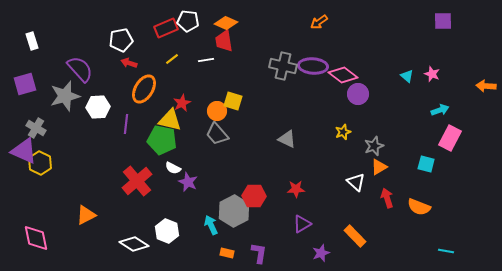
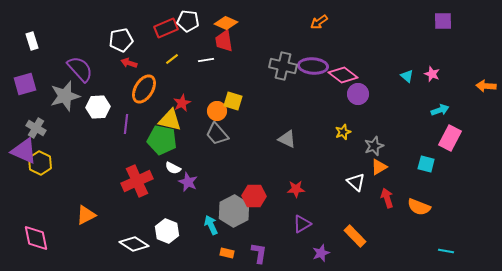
red cross at (137, 181): rotated 16 degrees clockwise
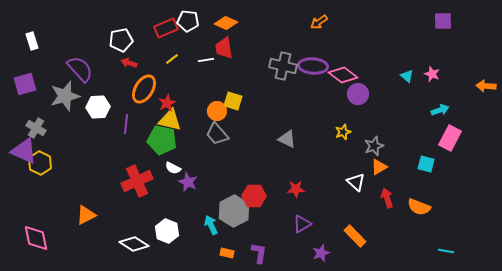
red trapezoid at (224, 41): moved 7 px down
red star at (182, 103): moved 15 px left
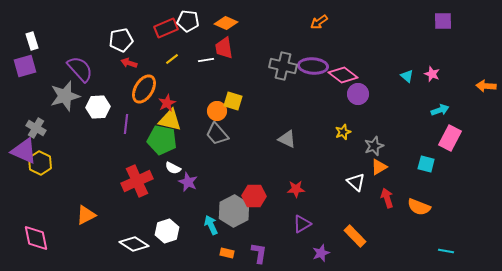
purple square at (25, 84): moved 18 px up
white hexagon at (167, 231): rotated 20 degrees clockwise
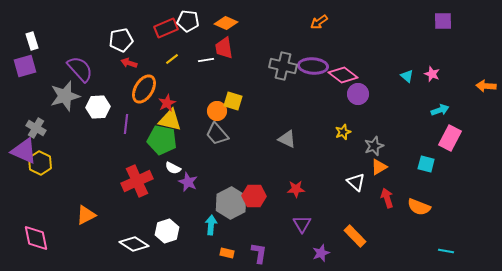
gray hexagon at (234, 211): moved 3 px left, 8 px up
purple triangle at (302, 224): rotated 30 degrees counterclockwise
cyan arrow at (211, 225): rotated 30 degrees clockwise
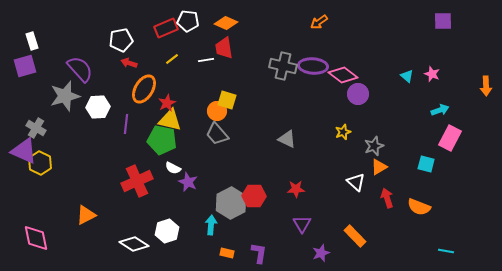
orange arrow at (486, 86): rotated 96 degrees counterclockwise
yellow square at (233, 101): moved 6 px left, 1 px up
